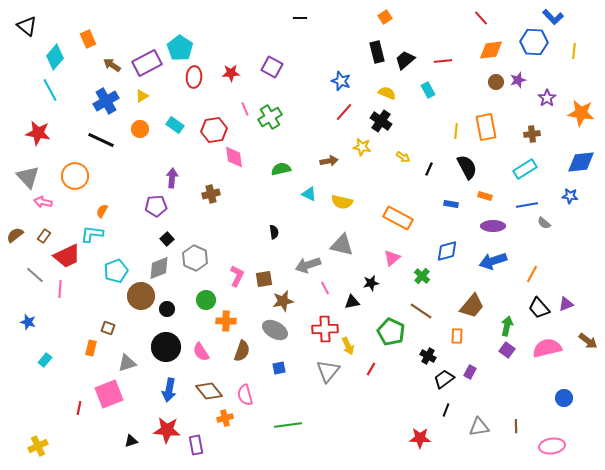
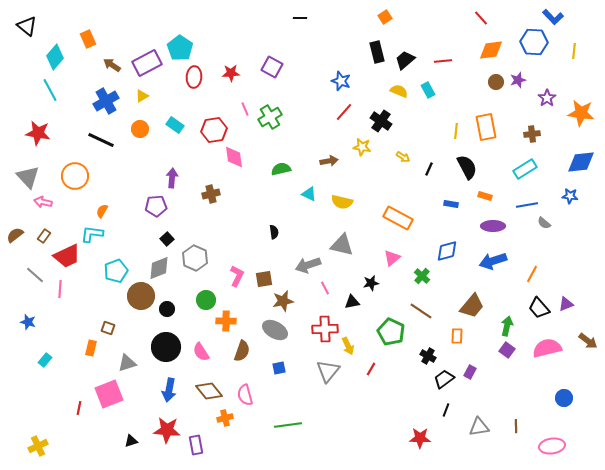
yellow semicircle at (387, 93): moved 12 px right, 2 px up
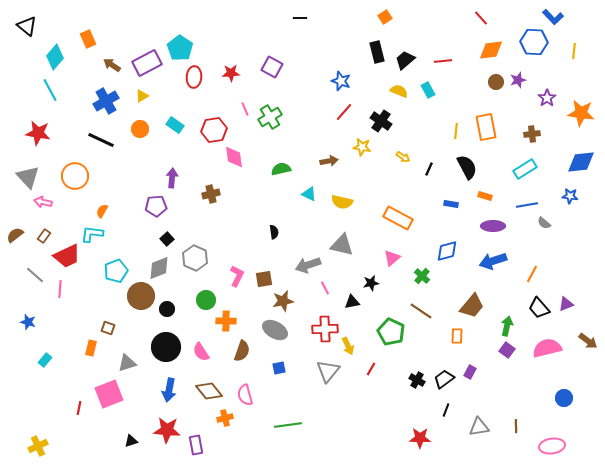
black cross at (428, 356): moved 11 px left, 24 px down
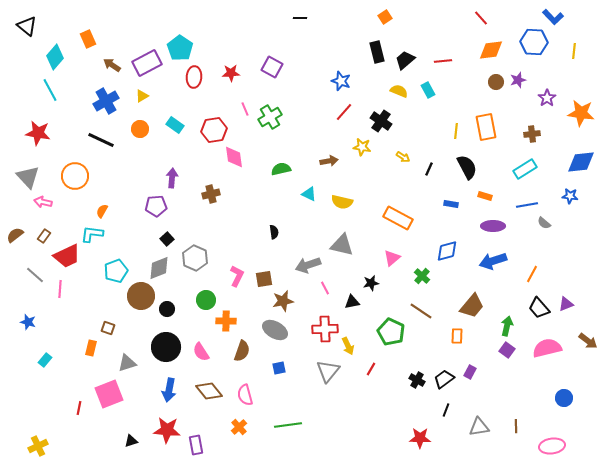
orange cross at (225, 418): moved 14 px right, 9 px down; rotated 28 degrees counterclockwise
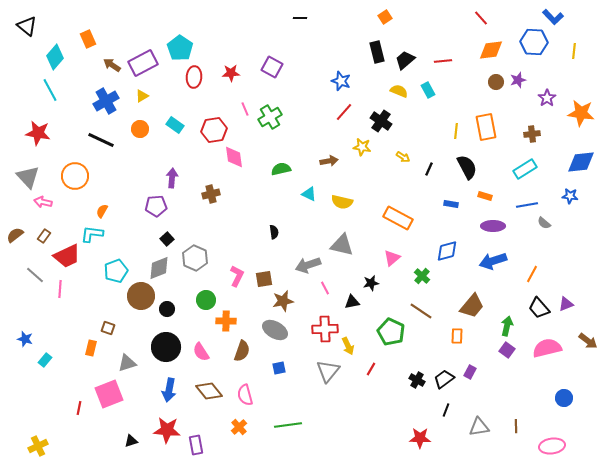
purple rectangle at (147, 63): moved 4 px left
blue star at (28, 322): moved 3 px left, 17 px down
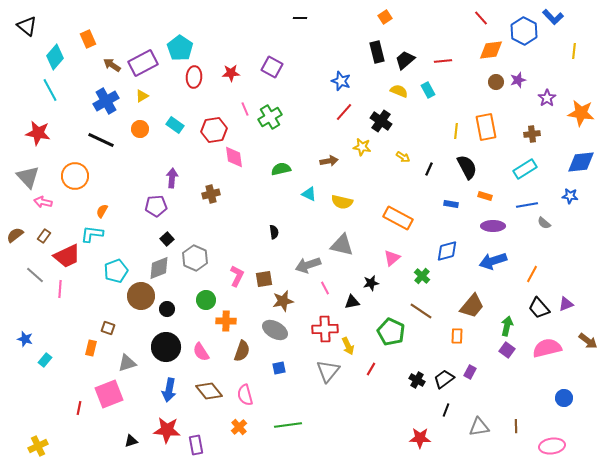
blue hexagon at (534, 42): moved 10 px left, 11 px up; rotated 24 degrees clockwise
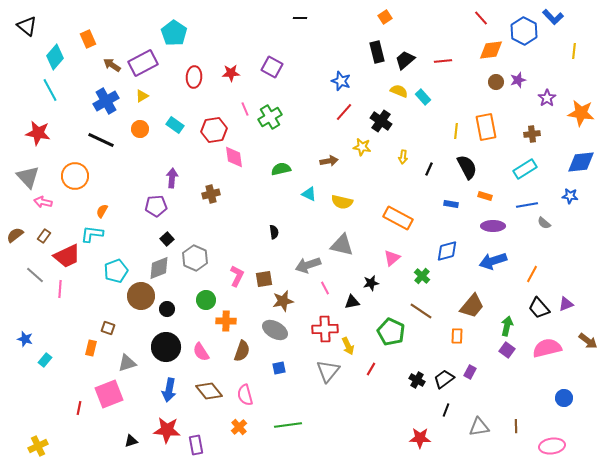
cyan pentagon at (180, 48): moved 6 px left, 15 px up
cyan rectangle at (428, 90): moved 5 px left, 7 px down; rotated 14 degrees counterclockwise
yellow arrow at (403, 157): rotated 64 degrees clockwise
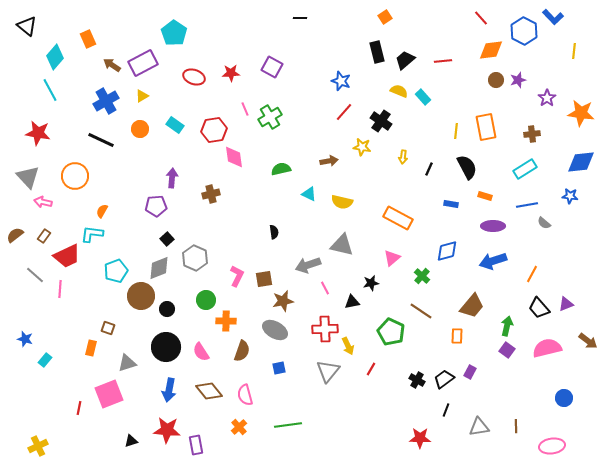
red ellipse at (194, 77): rotated 75 degrees counterclockwise
brown circle at (496, 82): moved 2 px up
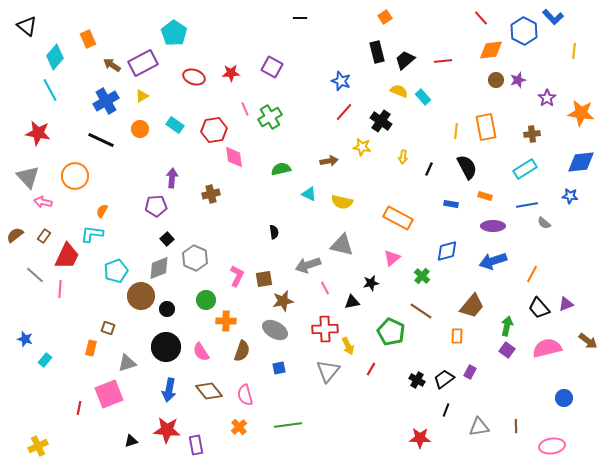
red trapezoid at (67, 256): rotated 40 degrees counterclockwise
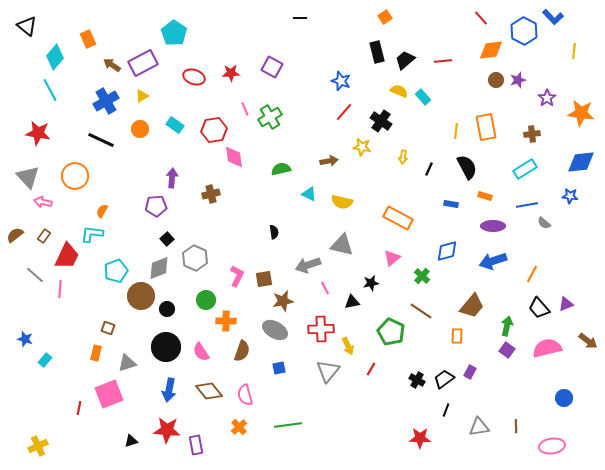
red cross at (325, 329): moved 4 px left
orange rectangle at (91, 348): moved 5 px right, 5 px down
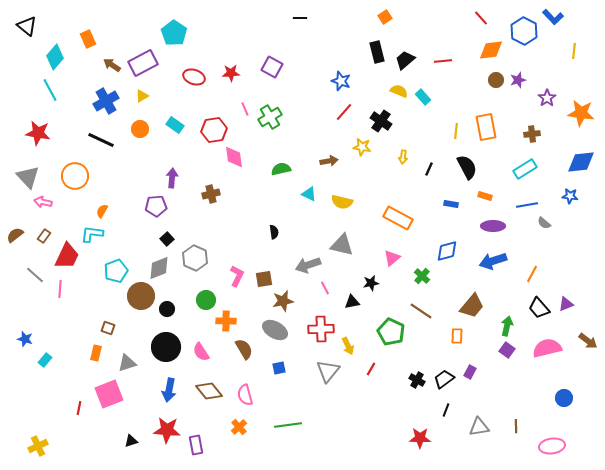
brown semicircle at (242, 351): moved 2 px right, 2 px up; rotated 50 degrees counterclockwise
